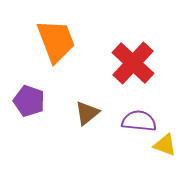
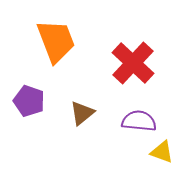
brown triangle: moved 5 px left
yellow triangle: moved 3 px left, 7 px down
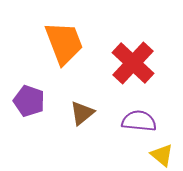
orange trapezoid: moved 8 px right, 2 px down
yellow triangle: moved 3 px down; rotated 20 degrees clockwise
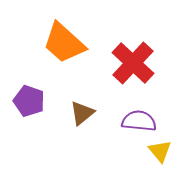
orange trapezoid: rotated 153 degrees clockwise
yellow triangle: moved 2 px left, 4 px up; rotated 10 degrees clockwise
